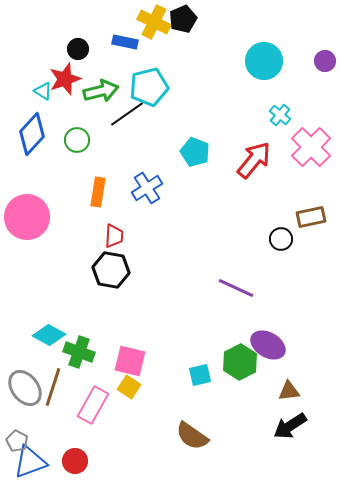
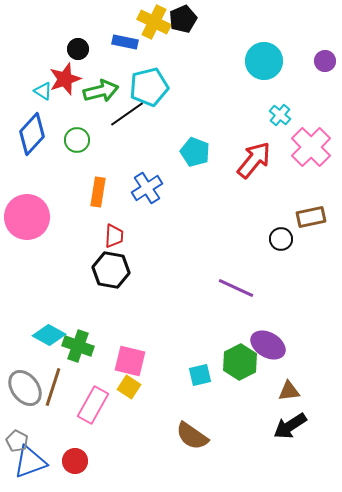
green cross at (79, 352): moved 1 px left, 6 px up
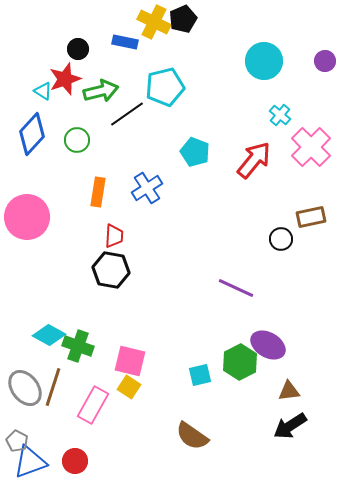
cyan pentagon at (149, 87): moved 16 px right
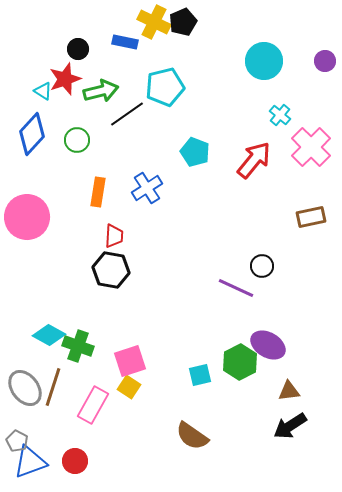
black pentagon at (183, 19): moved 3 px down
black circle at (281, 239): moved 19 px left, 27 px down
pink square at (130, 361): rotated 32 degrees counterclockwise
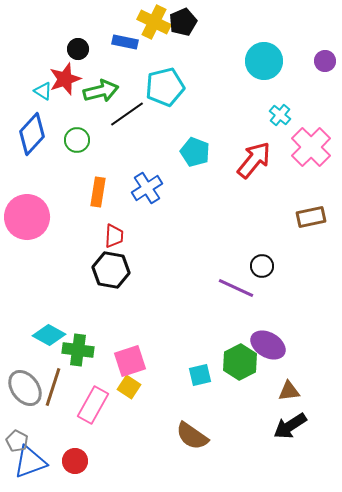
green cross at (78, 346): moved 4 px down; rotated 12 degrees counterclockwise
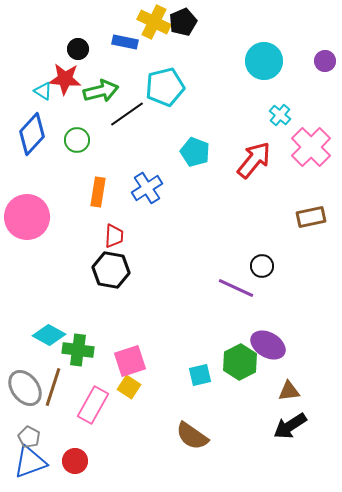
red star at (65, 79): rotated 24 degrees clockwise
gray pentagon at (17, 441): moved 12 px right, 4 px up
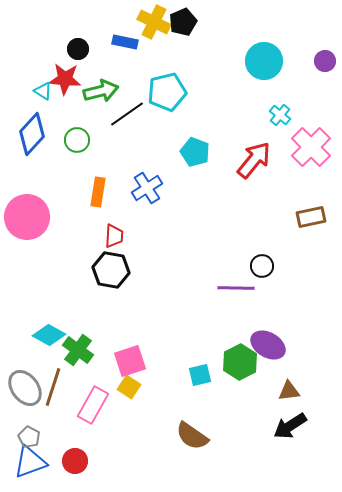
cyan pentagon at (165, 87): moved 2 px right, 5 px down
purple line at (236, 288): rotated 24 degrees counterclockwise
green cross at (78, 350): rotated 28 degrees clockwise
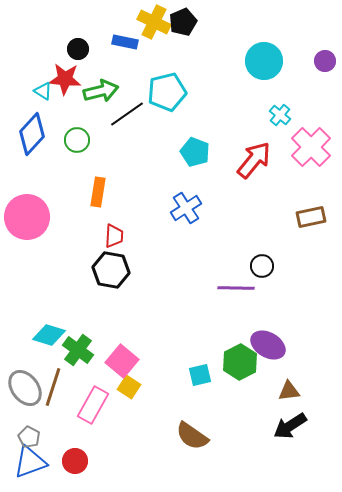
blue cross at (147, 188): moved 39 px right, 20 px down
cyan diamond at (49, 335): rotated 12 degrees counterclockwise
pink square at (130, 361): moved 8 px left; rotated 32 degrees counterclockwise
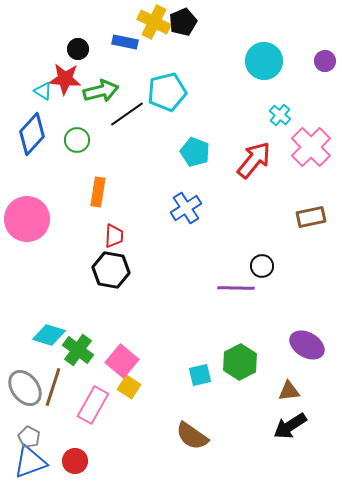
pink circle at (27, 217): moved 2 px down
purple ellipse at (268, 345): moved 39 px right
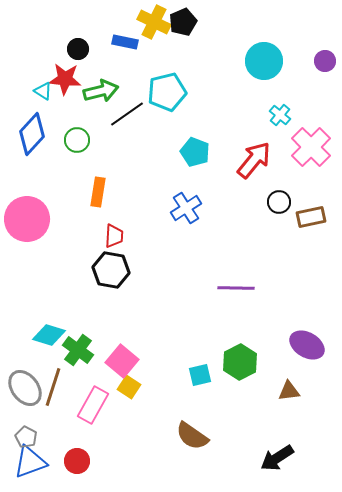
black circle at (262, 266): moved 17 px right, 64 px up
black arrow at (290, 426): moved 13 px left, 32 px down
gray pentagon at (29, 437): moved 3 px left
red circle at (75, 461): moved 2 px right
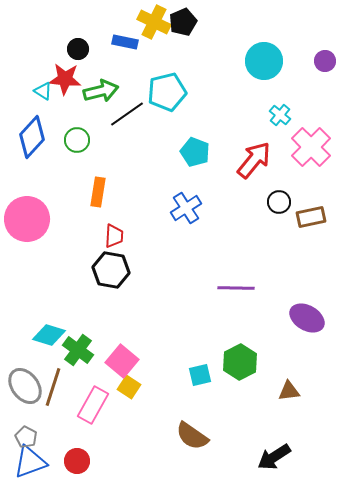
blue diamond at (32, 134): moved 3 px down
purple ellipse at (307, 345): moved 27 px up
gray ellipse at (25, 388): moved 2 px up
black arrow at (277, 458): moved 3 px left, 1 px up
